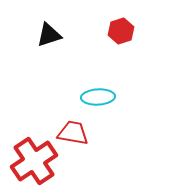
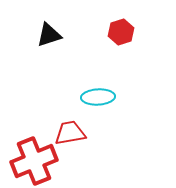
red hexagon: moved 1 px down
red trapezoid: moved 3 px left; rotated 20 degrees counterclockwise
red cross: rotated 12 degrees clockwise
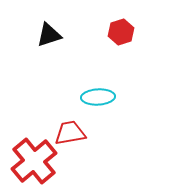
red cross: rotated 18 degrees counterclockwise
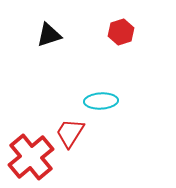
cyan ellipse: moved 3 px right, 4 px down
red trapezoid: rotated 48 degrees counterclockwise
red cross: moved 3 px left, 4 px up
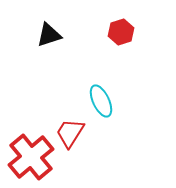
cyan ellipse: rotated 68 degrees clockwise
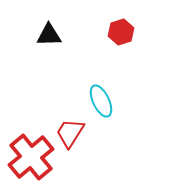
black triangle: rotated 16 degrees clockwise
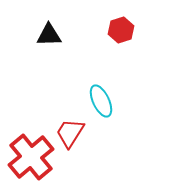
red hexagon: moved 2 px up
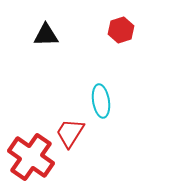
black triangle: moved 3 px left
cyan ellipse: rotated 16 degrees clockwise
red cross: rotated 15 degrees counterclockwise
